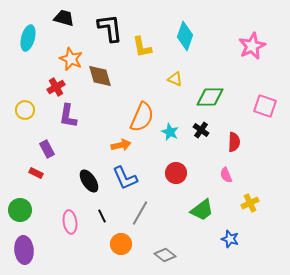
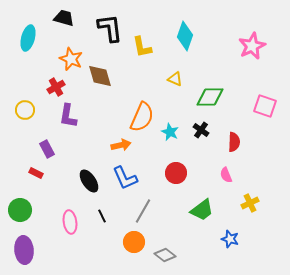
gray line: moved 3 px right, 2 px up
orange circle: moved 13 px right, 2 px up
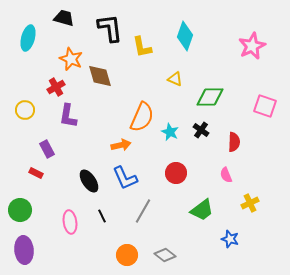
orange circle: moved 7 px left, 13 px down
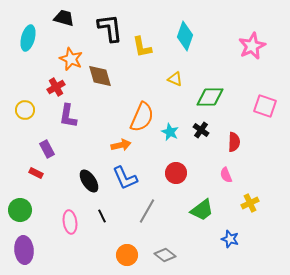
gray line: moved 4 px right
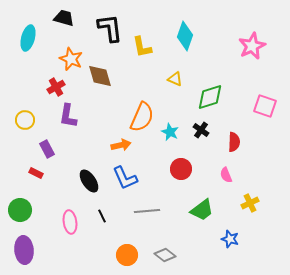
green diamond: rotated 16 degrees counterclockwise
yellow circle: moved 10 px down
red circle: moved 5 px right, 4 px up
gray line: rotated 55 degrees clockwise
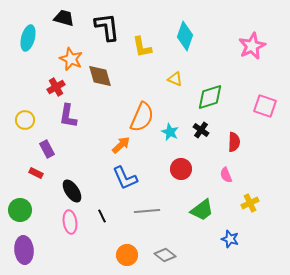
black L-shape: moved 3 px left, 1 px up
orange arrow: rotated 30 degrees counterclockwise
black ellipse: moved 17 px left, 10 px down
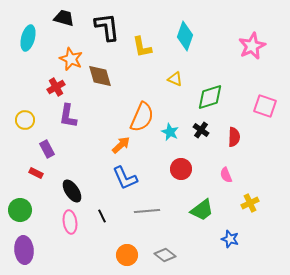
red semicircle: moved 5 px up
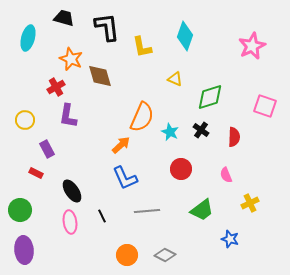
gray diamond: rotated 10 degrees counterclockwise
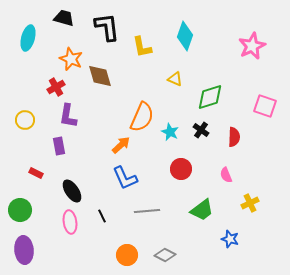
purple rectangle: moved 12 px right, 3 px up; rotated 18 degrees clockwise
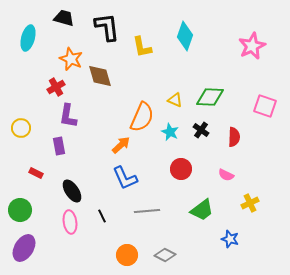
yellow triangle: moved 21 px down
green diamond: rotated 20 degrees clockwise
yellow circle: moved 4 px left, 8 px down
pink semicircle: rotated 42 degrees counterclockwise
purple ellipse: moved 2 px up; rotated 36 degrees clockwise
